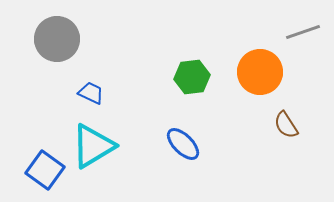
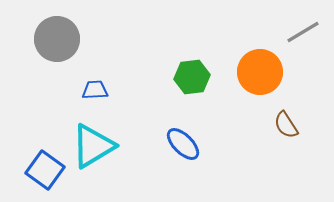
gray line: rotated 12 degrees counterclockwise
blue trapezoid: moved 4 px right, 3 px up; rotated 28 degrees counterclockwise
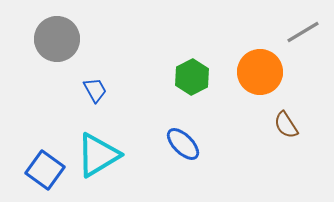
green hexagon: rotated 20 degrees counterclockwise
blue trapezoid: rotated 64 degrees clockwise
cyan triangle: moved 5 px right, 9 px down
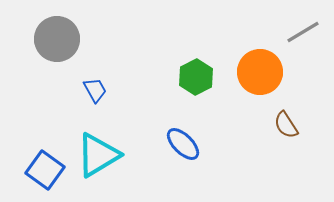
green hexagon: moved 4 px right
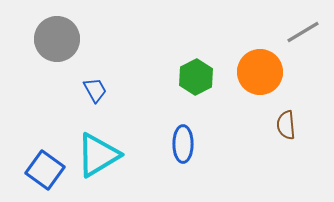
brown semicircle: rotated 28 degrees clockwise
blue ellipse: rotated 45 degrees clockwise
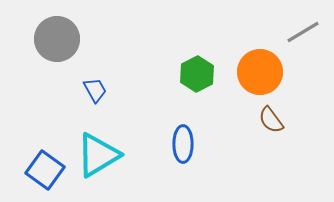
green hexagon: moved 1 px right, 3 px up
brown semicircle: moved 15 px left, 5 px up; rotated 32 degrees counterclockwise
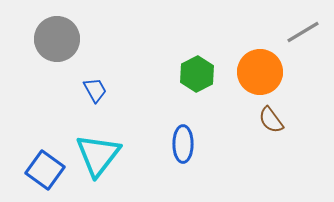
cyan triangle: rotated 21 degrees counterclockwise
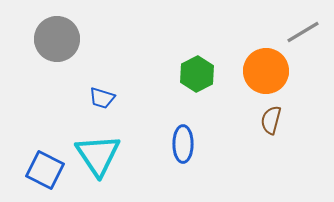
orange circle: moved 6 px right, 1 px up
blue trapezoid: moved 7 px right, 8 px down; rotated 136 degrees clockwise
brown semicircle: rotated 52 degrees clockwise
cyan triangle: rotated 12 degrees counterclockwise
blue square: rotated 9 degrees counterclockwise
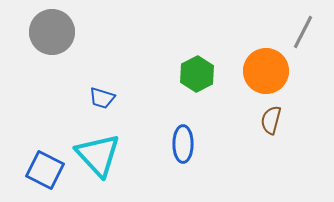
gray line: rotated 32 degrees counterclockwise
gray circle: moved 5 px left, 7 px up
cyan triangle: rotated 9 degrees counterclockwise
